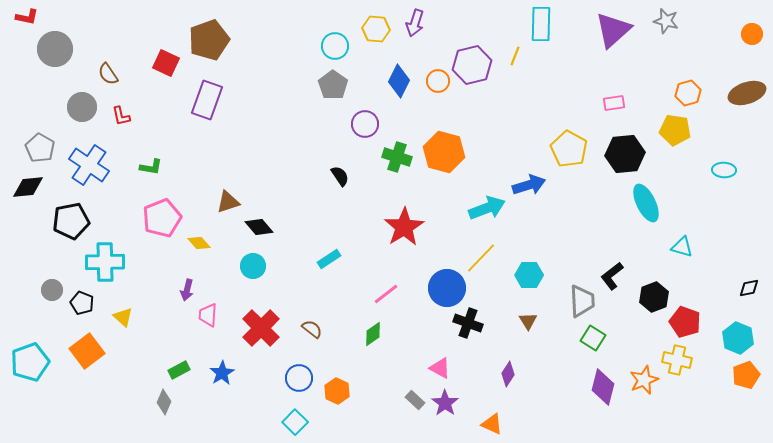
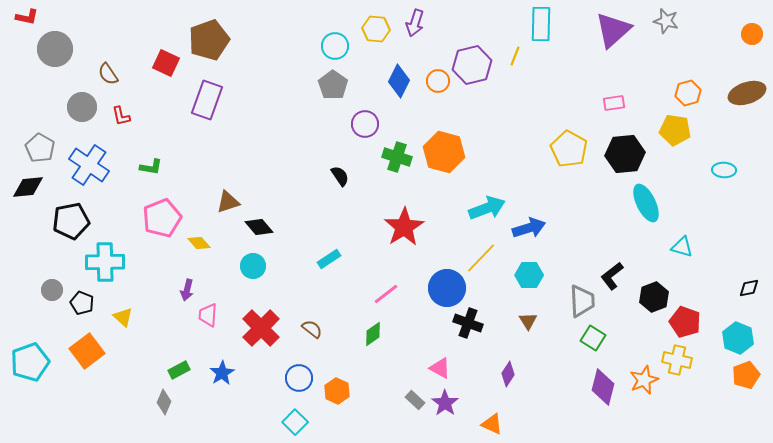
blue arrow at (529, 185): moved 43 px down
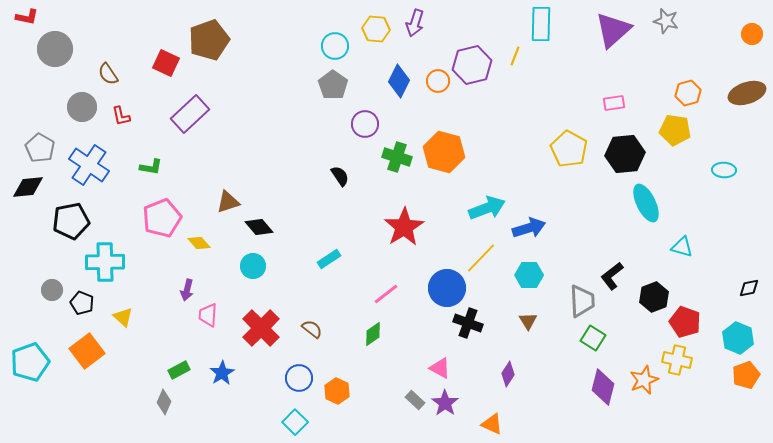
purple rectangle at (207, 100): moved 17 px left, 14 px down; rotated 27 degrees clockwise
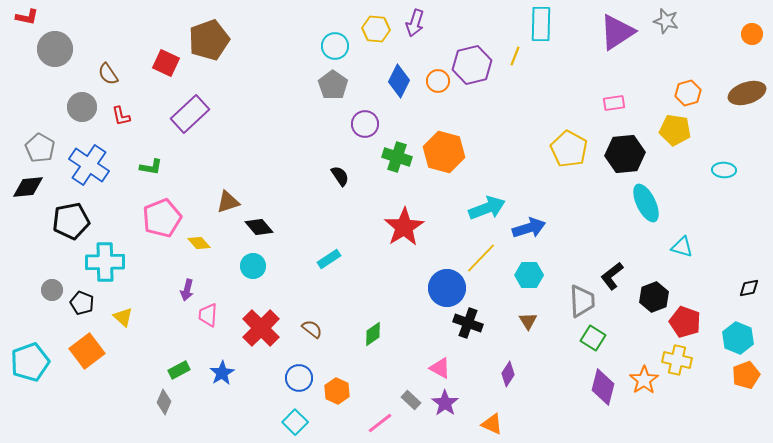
purple triangle at (613, 30): moved 4 px right, 2 px down; rotated 9 degrees clockwise
pink line at (386, 294): moved 6 px left, 129 px down
orange star at (644, 380): rotated 12 degrees counterclockwise
gray rectangle at (415, 400): moved 4 px left
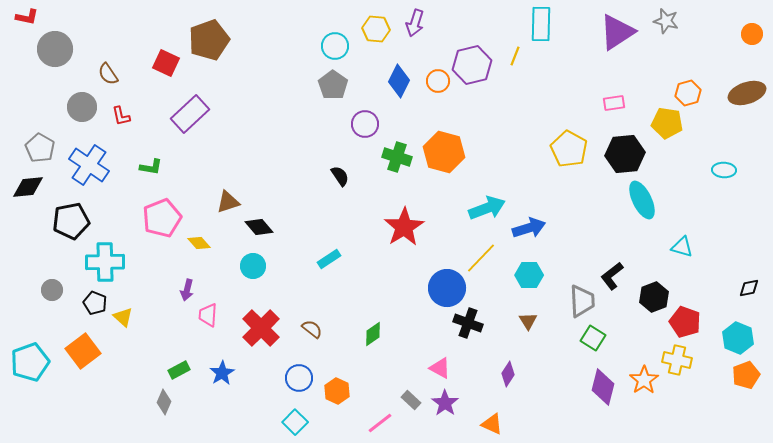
yellow pentagon at (675, 130): moved 8 px left, 7 px up
cyan ellipse at (646, 203): moved 4 px left, 3 px up
black pentagon at (82, 303): moved 13 px right
orange square at (87, 351): moved 4 px left
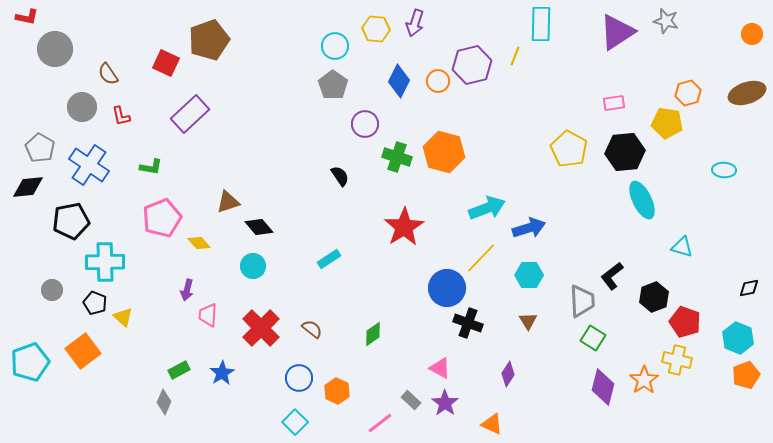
black hexagon at (625, 154): moved 2 px up
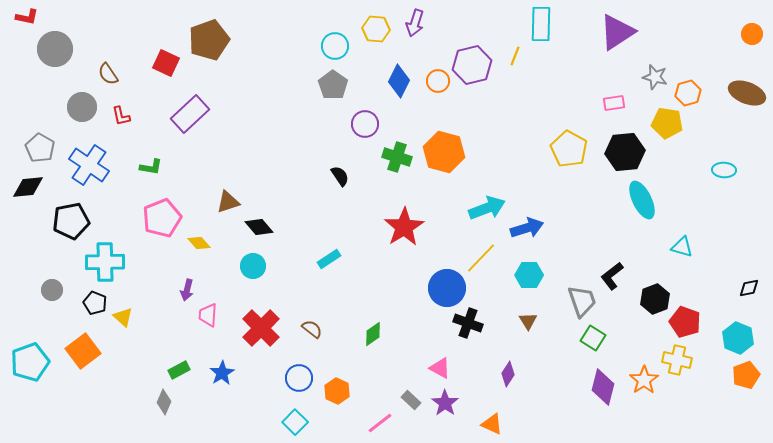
gray star at (666, 21): moved 11 px left, 56 px down
brown ellipse at (747, 93): rotated 39 degrees clockwise
blue arrow at (529, 228): moved 2 px left
black hexagon at (654, 297): moved 1 px right, 2 px down
gray trapezoid at (582, 301): rotated 16 degrees counterclockwise
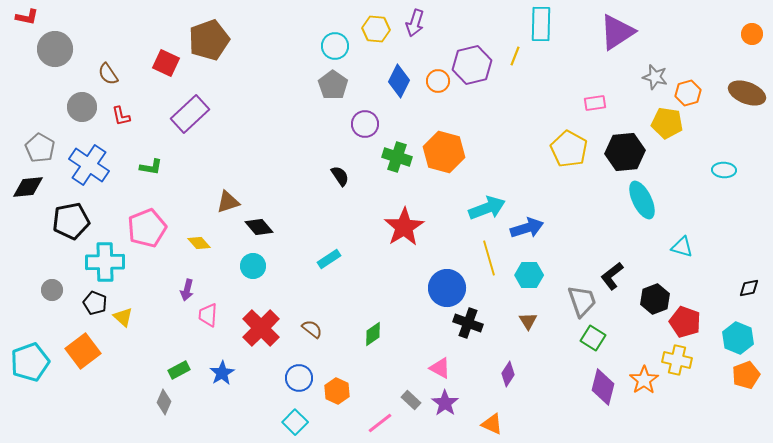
pink rectangle at (614, 103): moved 19 px left
pink pentagon at (162, 218): moved 15 px left, 10 px down
yellow line at (481, 258): moved 8 px right; rotated 60 degrees counterclockwise
